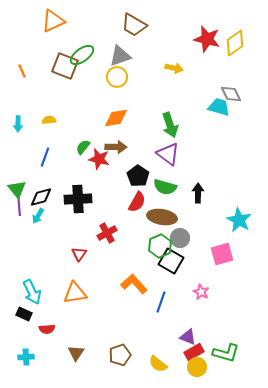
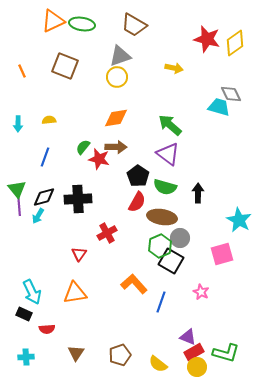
green ellipse at (82, 55): moved 31 px up; rotated 45 degrees clockwise
green arrow at (170, 125): rotated 150 degrees clockwise
black diamond at (41, 197): moved 3 px right
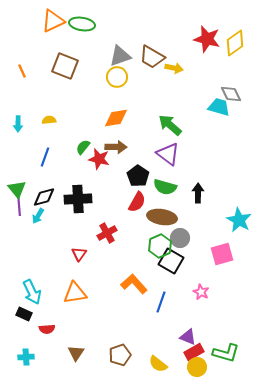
brown trapezoid at (134, 25): moved 18 px right, 32 px down
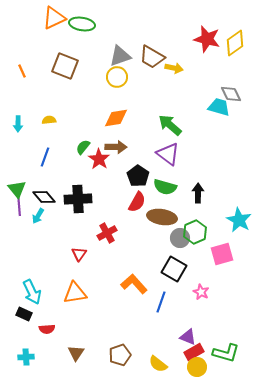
orange triangle at (53, 21): moved 1 px right, 3 px up
red star at (99, 159): rotated 20 degrees clockwise
black diamond at (44, 197): rotated 65 degrees clockwise
green hexagon at (160, 246): moved 35 px right, 14 px up
black square at (171, 261): moved 3 px right, 8 px down
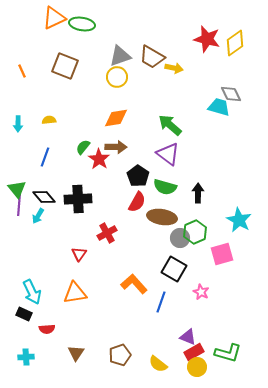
purple line at (19, 205): rotated 10 degrees clockwise
green L-shape at (226, 353): moved 2 px right
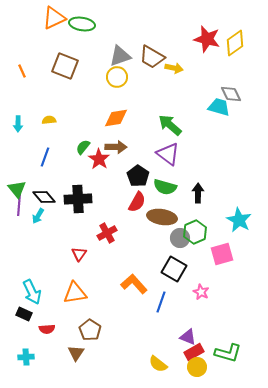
brown pentagon at (120, 355): moved 30 px left, 25 px up; rotated 20 degrees counterclockwise
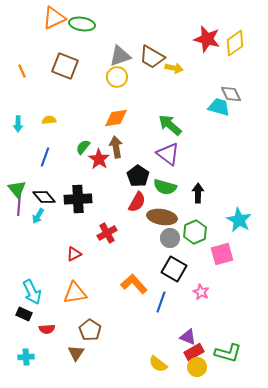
brown arrow at (116, 147): rotated 100 degrees counterclockwise
gray circle at (180, 238): moved 10 px left
red triangle at (79, 254): moved 5 px left; rotated 28 degrees clockwise
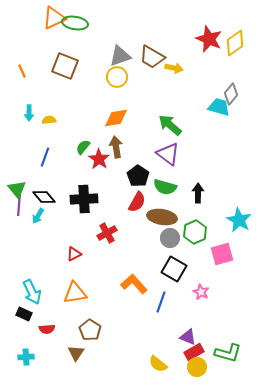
green ellipse at (82, 24): moved 7 px left, 1 px up
red star at (207, 39): moved 2 px right; rotated 8 degrees clockwise
gray diamond at (231, 94): rotated 65 degrees clockwise
cyan arrow at (18, 124): moved 11 px right, 11 px up
black cross at (78, 199): moved 6 px right
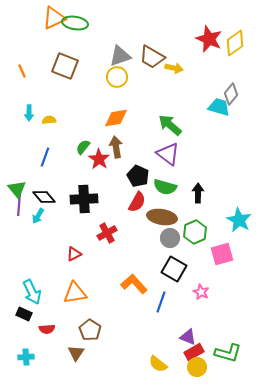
black pentagon at (138, 176): rotated 10 degrees counterclockwise
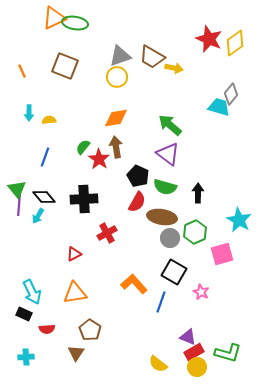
black square at (174, 269): moved 3 px down
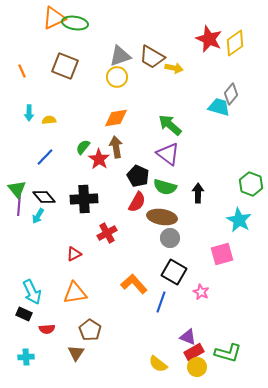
blue line at (45, 157): rotated 24 degrees clockwise
green hexagon at (195, 232): moved 56 px right, 48 px up; rotated 15 degrees counterclockwise
